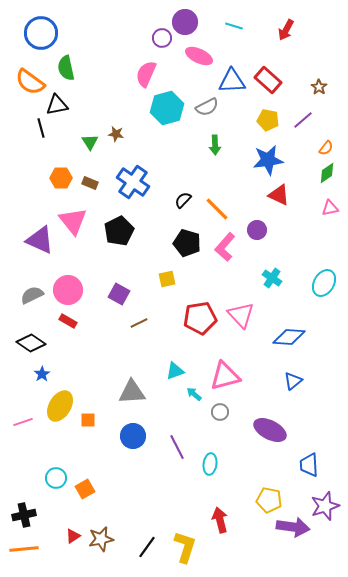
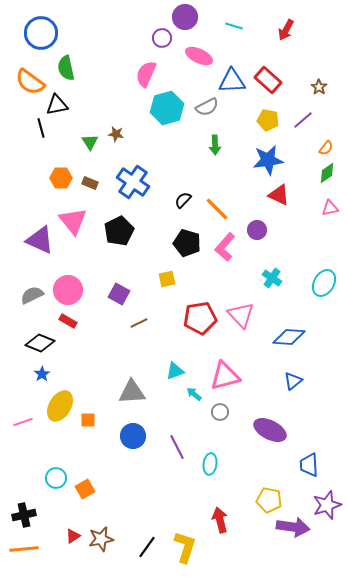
purple circle at (185, 22): moved 5 px up
black diamond at (31, 343): moved 9 px right; rotated 12 degrees counterclockwise
purple star at (325, 506): moved 2 px right, 1 px up
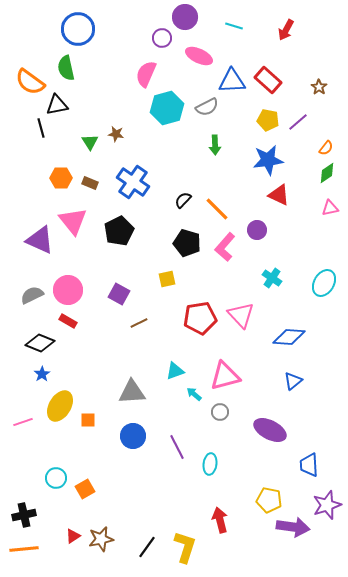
blue circle at (41, 33): moved 37 px right, 4 px up
purple line at (303, 120): moved 5 px left, 2 px down
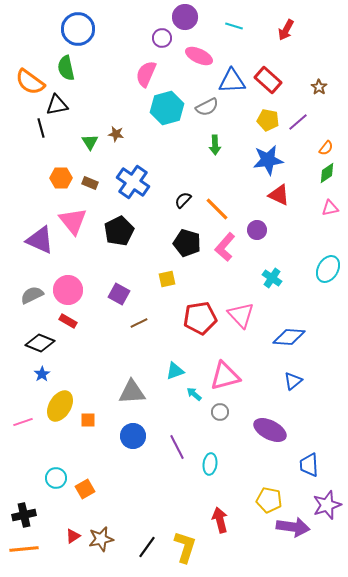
cyan ellipse at (324, 283): moved 4 px right, 14 px up
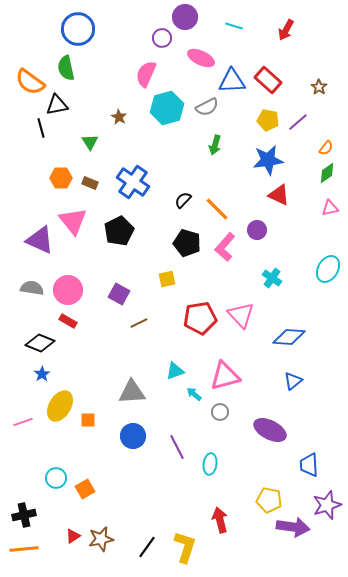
pink ellipse at (199, 56): moved 2 px right, 2 px down
brown star at (116, 134): moved 3 px right, 17 px up; rotated 21 degrees clockwise
green arrow at (215, 145): rotated 18 degrees clockwise
gray semicircle at (32, 295): moved 7 px up; rotated 35 degrees clockwise
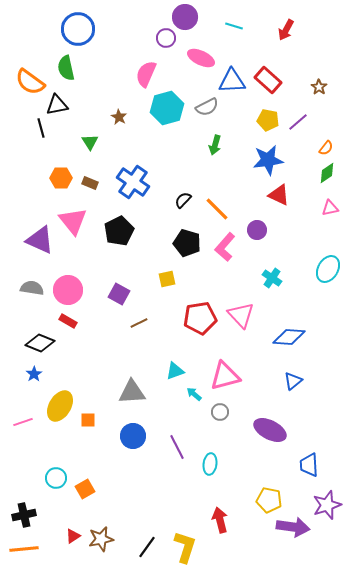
purple circle at (162, 38): moved 4 px right
blue star at (42, 374): moved 8 px left
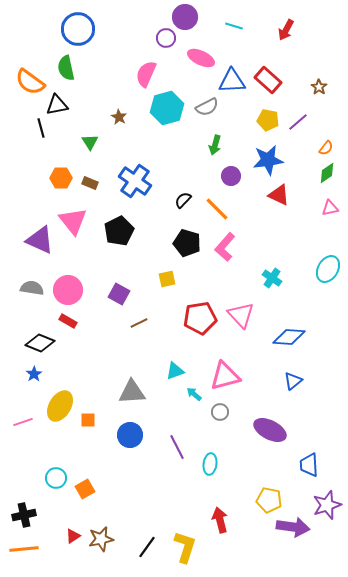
blue cross at (133, 182): moved 2 px right, 1 px up
purple circle at (257, 230): moved 26 px left, 54 px up
blue circle at (133, 436): moved 3 px left, 1 px up
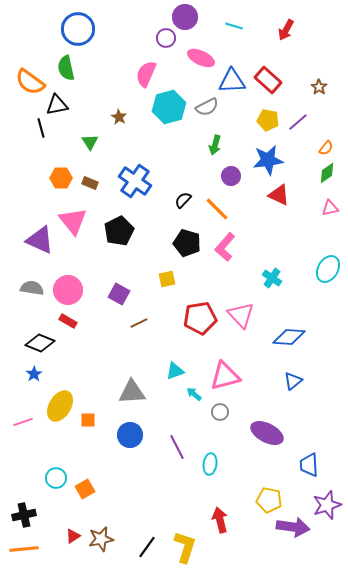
cyan hexagon at (167, 108): moved 2 px right, 1 px up
purple ellipse at (270, 430): moved 3 px left, 3 px down
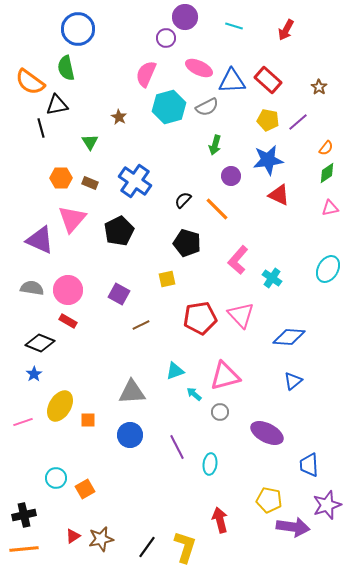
pink ellipse at (201, 58): moved 2 px left, 10 px down
pink triangle at (73, 221): moved 1 px left, 2 px up; rotated 20 degrees clockwise
pink L-shape at (225, 247): moved 13 px right, 13 px down
brown line at (139, 323): moved 2 px right, 2 px down
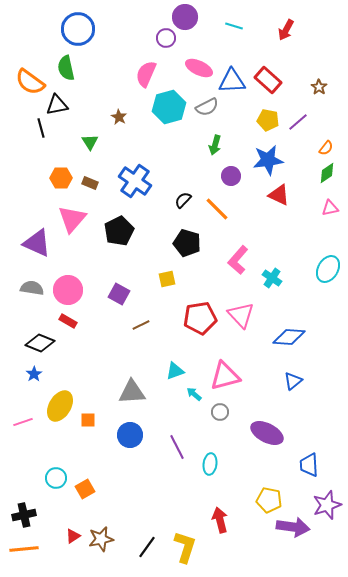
purple triangle at (40, 240): moved 3 px left, 3 px down
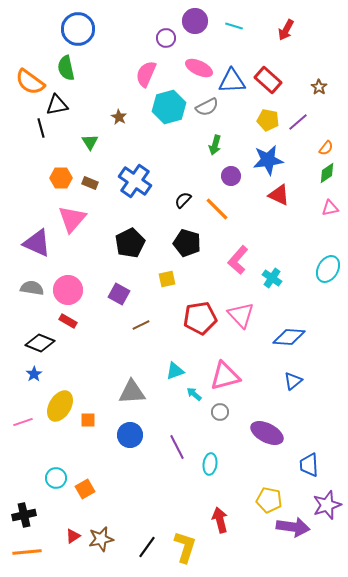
purple circle at (185, 17): moved 10 px right, 4 px down
black pentagon at (119, 231): moved 11 px right, 12 px down
orange line at (24, 549): moved 3 px right, 3 px down
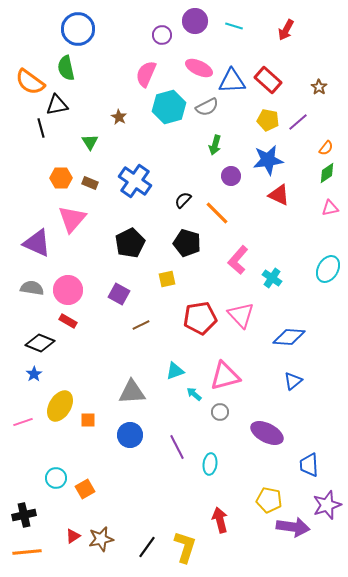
purple circle at (166, 38): moved 4 px left, 3 px up
orange line at (217, 209): moved 4 px down
